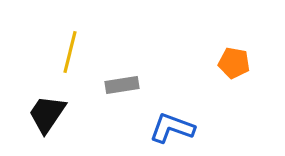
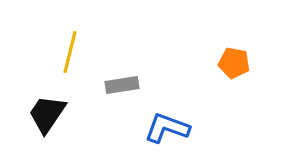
blue L-shape: moved 5 px left
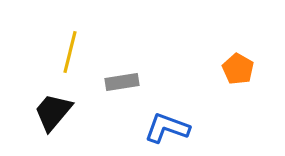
orange pentagon: moved 4 px right, 6 px down; rotated 20 degrees clockwise
gray rectangle: moved 3 px up
black trapezoid: moved 6 px right, 2 px up; rotated 6 degrees clockwise
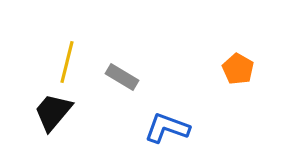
yellow line: moved 3 px left, 10 px down
gray rectangle: moved 5 px up; rotated 40 degrees clockwise
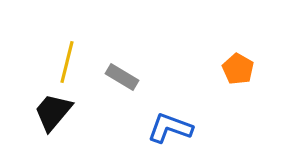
blue L-shape: moved 3 px right
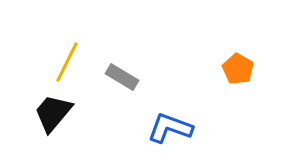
yellow line: rotated 12 degrees clockwise
black trapezoid: moved 1 px down
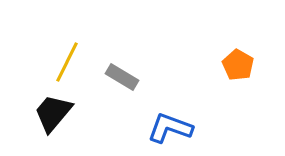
orange pentagon: moved 4 px up
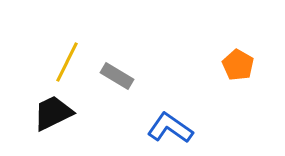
gray rectangle: moved 5 px left, 1 px up
black trapezoid: rotated 24 degrees clockwise
blue L-shape: rotated 15 degrees clockwise
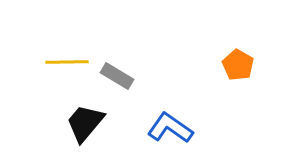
yellow line: rotated 63 degrees clockwise
black trapezoid: moved 32 px right, 10 px down; rotated 24 degrees counterclockwise
